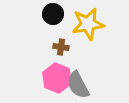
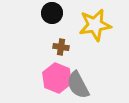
black circle: moved 1 px left, 1 px up
yellow star: moved 7 px right, 1 px down
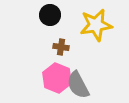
black circle: moved 2 px left, 2 px down
yellow star: moved 1 px right
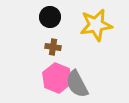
black circle: moved 2 px down
brown cross: moved 8 px left
gray semicircle: moved 1 px left, 1 px up
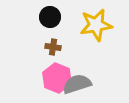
gray semicircle: rotated 100 degrees clockwise
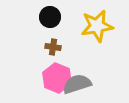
yellow star: moved 1 px right, 1 px down
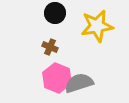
black circle: moved 5 px right, 4 px up
brown cross: moved 3 px left; rotated 14 degrees clockwise
gray semicircle: moved 2 px right, 1 px up
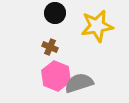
pink hexagon: moved 1 px left, 2 px up
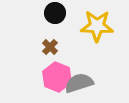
yellow star: rotated 12 degrees clockwise
brown cross: rotated 21 degrees clockwise
pink hexagon: moved 1 px right, 1 px down
